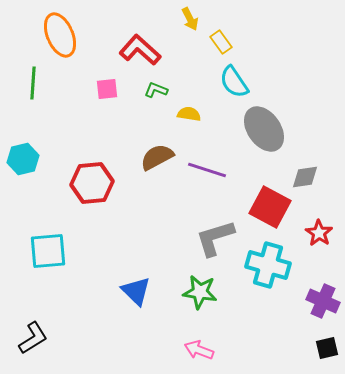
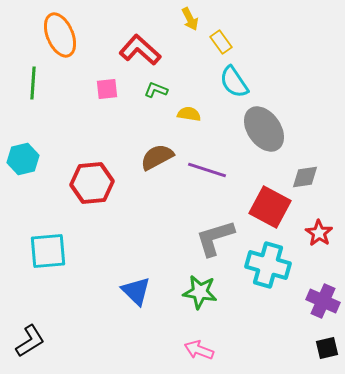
black L-shape: moved 3 px left, 3 px down
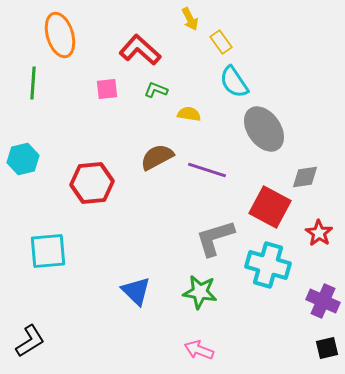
orange ellipse: rotated 6 degrees clockwise
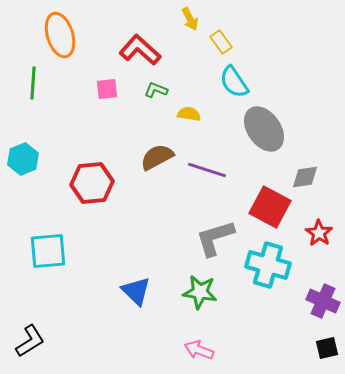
cyan hexagon: rotated 8 degrees counterclockwise
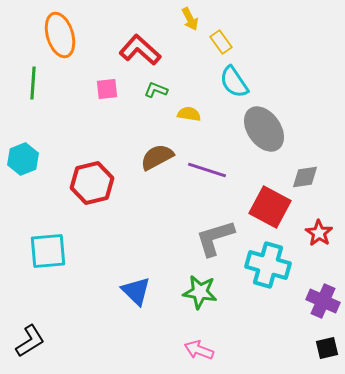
red hexagon: rotated 9 degrees counterclockwise
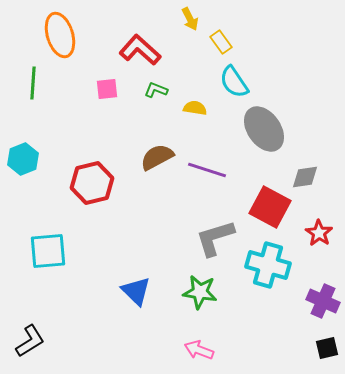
yellow semicircle: moved 6 px right, 6 px up
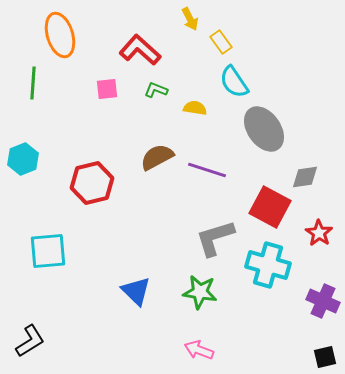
black square: moved 2 px left, 9 px down
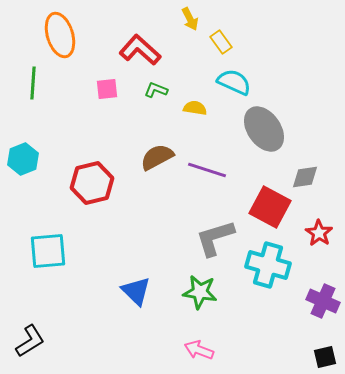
cyan semicircle: rotated 148 degrees clockwise
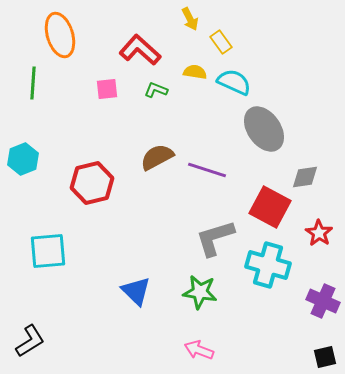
yellow semicircle: moved 36 px up
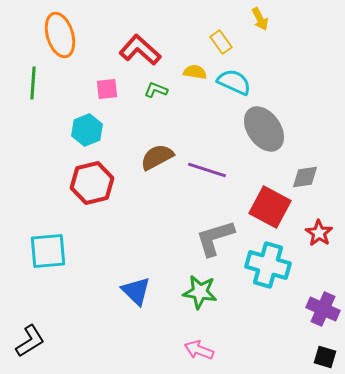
yellow arrow: moved 70 px right
cyan hexagon: moved 64 px right, 29 px up
purple cross: moved 8 px down
black square: rotated 30 degrees clockwise
